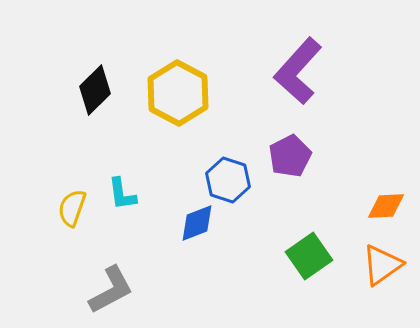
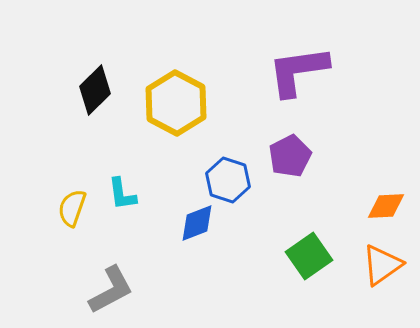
purple L-shape: rotated 40 degrees clockwise
yellow hexagon: moved 2 px left, 10 px down
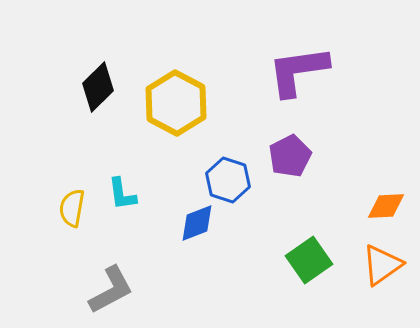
black diamond: moved 3 px right, 3 px up
yellow semicircle: rotated 9 degrees counterclockwise
green square: moved 4 px down
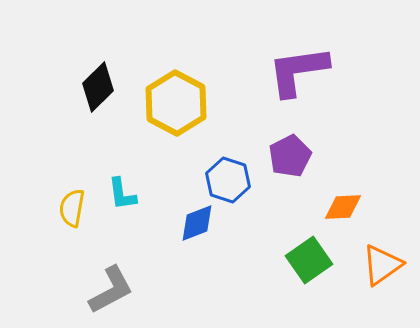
orange diamond: moved 43 px left, 1 px down
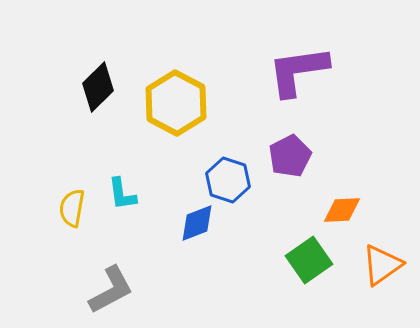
orange diamond: moved 1 px left, 3 px down
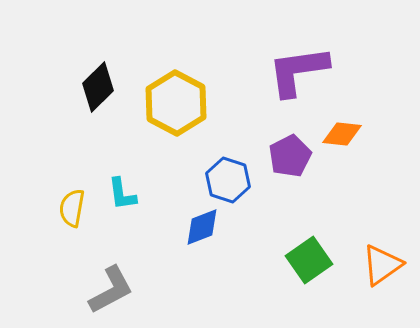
orange diamond: moved 76 px up; rotated 9 degrees clockwise
blue diamond: moved 5 px right, 4 px down
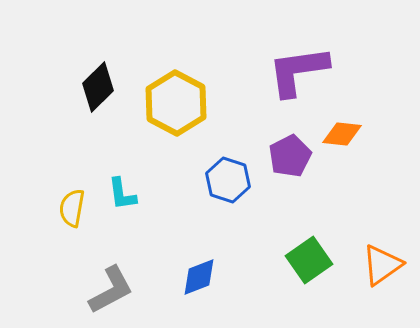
blue diamond: moved 3 px left, 50 px down
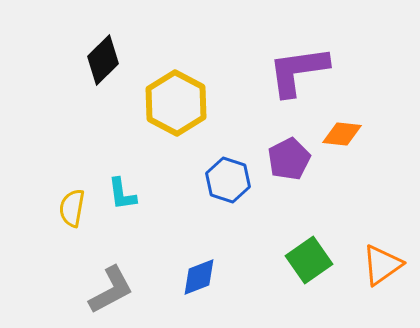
black diamond: moved 5 px right, 27 px up
purple pentagon: moved 1 px left, 3 px down
